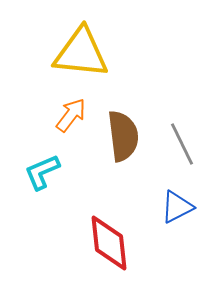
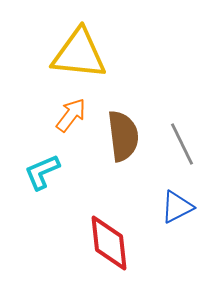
yellow triangle: moved 2 px left, 1 px down
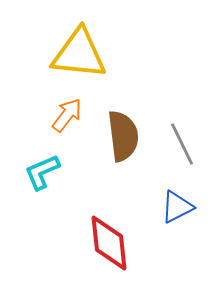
orange arrow: moved 4 px left
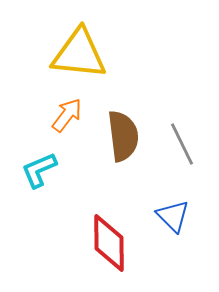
cyan L-shape: moved 3 px left, 2 px up
blue triangle: moved 4 px left, 9 px down; rotated 48 degrees counterclockwise
red diamond: rotated 6 degrees clockwise
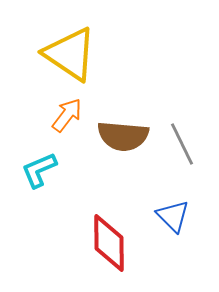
yellow triangle: moved 9 px left; rotated 28 degrees clockwise
brown semicircle: rotated 102 degrees clockwise
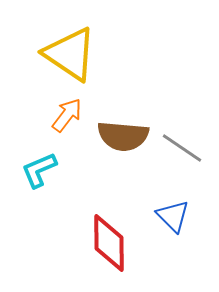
gray line: moved 4 px down; rotated 30 degrees counterclockwise
